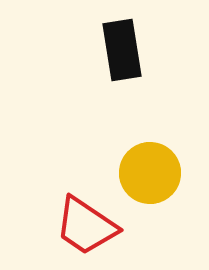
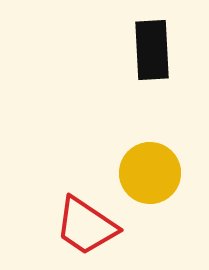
black rectangle: moved 30 px right; rotated 6 degrees clockwise
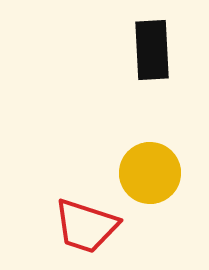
red trapezoid: rotated 16 degrees counterclockwise
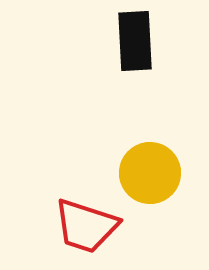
black rectangle: moved 17 px left, 9 px up
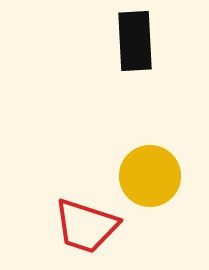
yellow circle: moved 3 px down
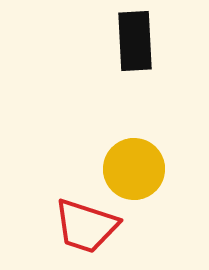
yellow circle: moved 16 px left, 7 px up
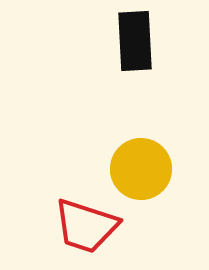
yellow circle: moved 7 px right
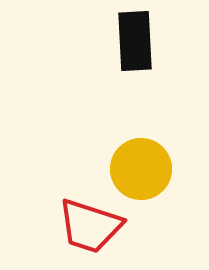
red trapezoid: moved 4 px right
